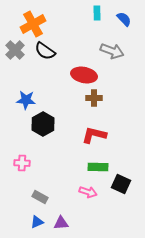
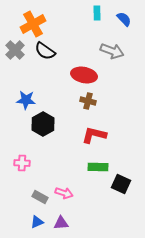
brown cross: moved 6 px left, 3 px down; rotated 14 degrees clockwise
pink arrow: moved 24 px left, 1 px down
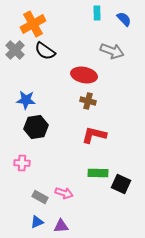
black hexagon: moved 7 px left, 3 px down; rotated 20 degrees clockwise
green rectangle: moved 6 px down
purple triangle: moved 3 px down
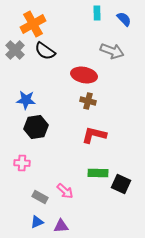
pink arrow: moved 1 px right, 2 px up; rotated 24 degrees clockwise
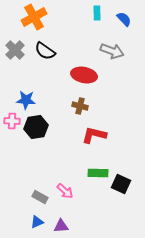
orange cross: moved 1 px right, 7 px up
brown cross: moved 8 px left, 5 px down
pink cross: moved 10 px left, 42 px up
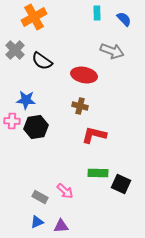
black semicircle: moved 3 px left, 10 px down
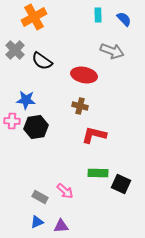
cyan rectangle: moved 1 px right, 2 px down
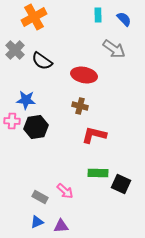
gray arrow: moved 2 px right, 2 px up; rotated 15 degrees clockwise
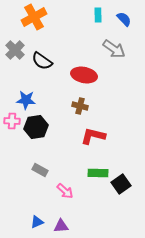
red L-shape: moved 1 px left, 1 px down
black square: rotated 30 degrees clockwise
gray rectangle: moved 27 px up
